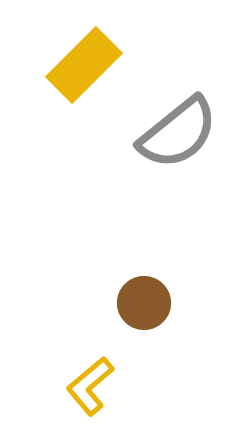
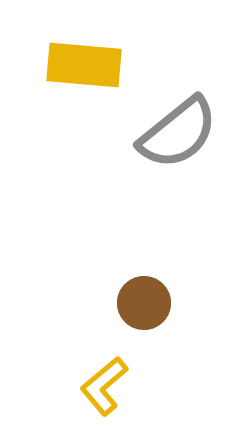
yellow rectangle: rotated 50 degrees clockwise
yellow L-shape: moved 14 px right
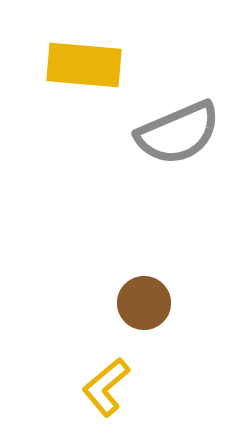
gray semicircle: rotated 16 degrees clockwise
yellow L-shape: moved 2 px right, 1 px down
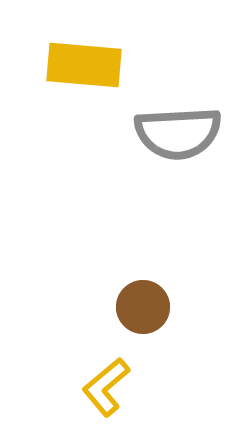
gray semicircle: rotated 20 degrees clockwise
brown circle: moved 1 px left, 4 px down
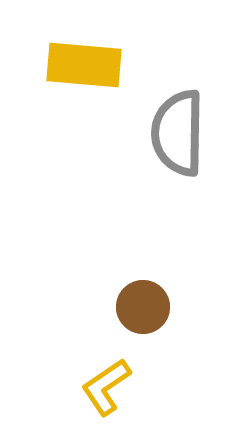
gray semicircle: rotated 94 degrees clockwise
yellow L-shape: rotated 6 degrees clockwise
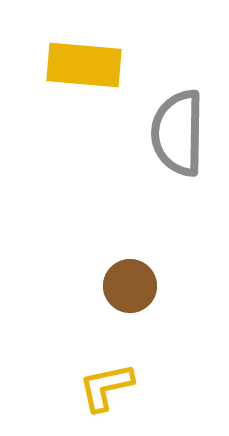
brown circle: moved 13 px left, 21 px up
yellow L-shape: rotated 22 degrees clockwise
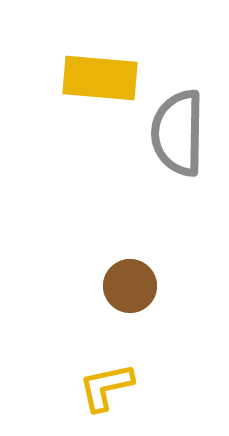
yellow rectangle: moved 16 px right, 13 px down
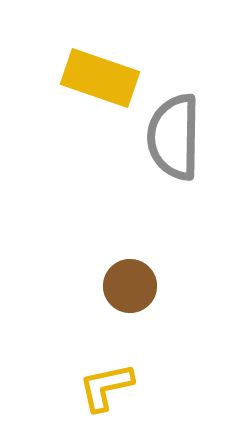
yellow rectangle: rotated 14 degrees clockwise
gray semicircle: moved 4 px left, 4 px down
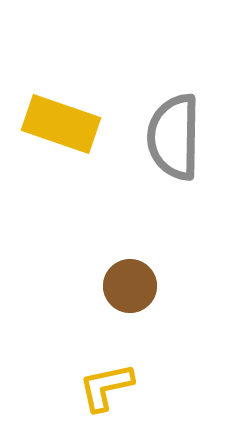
yellow rectangle: moved 39 px left, 46 px down
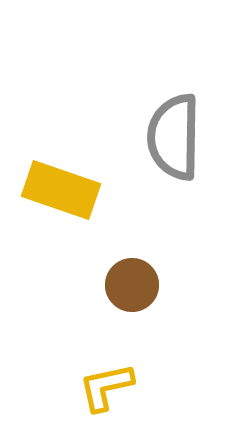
yellow rectangle: moved 66 px down
brown circle: moved 2 px right, 1 px up
